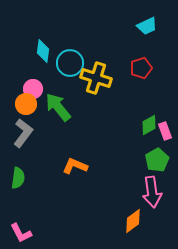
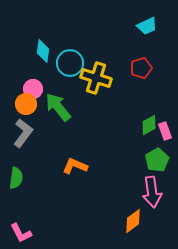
green semicircle: moved 2 px left
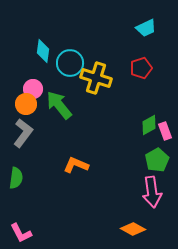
cyan trapezoid: moved 1 px left, 2 px down
green arrow: moved 1 px right, 2 px up
orange L-shape: moved 1 px right, 1 px up
orange diamond: moved 8 px down; rotated 65 degrees clockwise
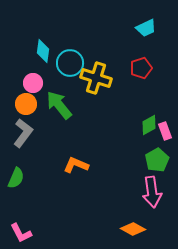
pink circle: moved 6 px up
green semicircle: rotated 15 degrees clockwise
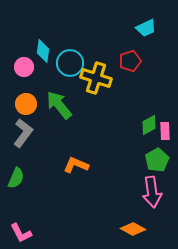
red pentagon: moved 11 px left, 7 px up
pink circle: moved 9 px left, 16 px up
pink rectangle: rotated 18 degrees clockwise
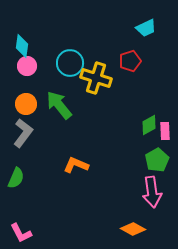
cyan diamond: moved 21 px left, 5 px up
pink circle: moved 3 px right, 1 px up
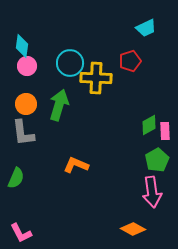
yellow cross: rotated 16 degrees counterclockwise
green arrow: rotated 56 degrees clockwise
gray L-shape: rotated 136 degrees clockwise
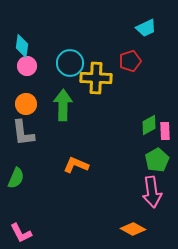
green arrow: moved 4 px right; rotated 16 degrees counterclockwise
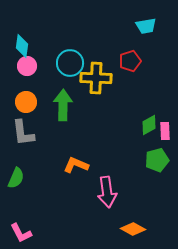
cyan trapezoid: moved 2 px up; rotated 15 degrees clockwise
orange circle: moved 2 px up
green pentagon: rotated 15 degrees clockwise
pink arrow: moved 45 px left
